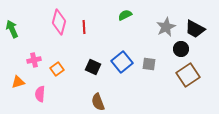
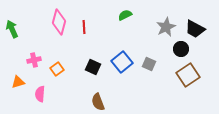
gray square: rotated 16 degrees clockwise
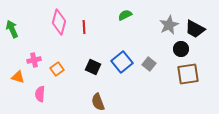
gray star: moved 3 px right, 2 px up
gray square: rotated 16 degrees clockwise
brown square: moved 1 px up; rotated 25 degrees clockwise
orange triangle: moved 5 px up; rotated 32 degrees clockwise
